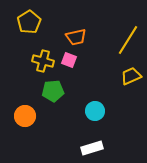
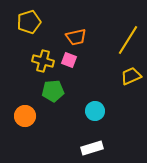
yellow pentagon: rotated 15 degrees clockwise
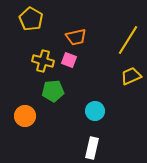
yellow pentagon: moved 2 px right, 3 px up; rotated 25 degrees counterclockwise
white rectangle: rotated 60 degrees counterclockwise
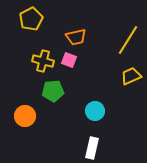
yellow pentagon: rotated 15 degrees clockwise
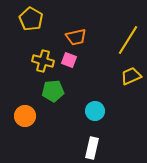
yellow pentagon: rotated 15 degrees counterclockwise
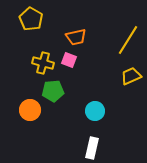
yellow cross: moved 2 px down
orange circle: moved 5 px right, 6 px up
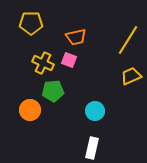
yellow pentagon: moved 4 px down; rotated 30 degrees counterclockwise
yellow cross: rotated 10 degrees clockwise
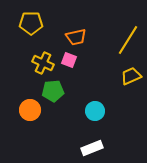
white rectangle: rotated 55 degrees clockwise
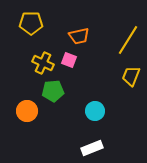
orange trapezoid: moved 3 px right, 1 px up
yellow trapezoid: rotated 45 degrees counterclockwise
orange circle: moved 3 px left, 1 px down
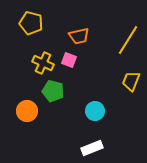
yellow pentagon: rotated 15 degrees clockwise
yellow trapezoid: moved 5 px down
green pentagon: rotated 20 degrees clockwise
